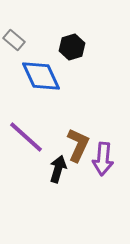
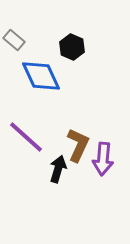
black hexagon: rotated 20 degrees counterclockwise
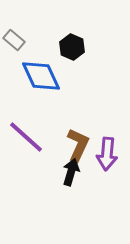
purple arrow: moved 4 px right, 5 px up
black arrow: moved 13 px right, 3 px down
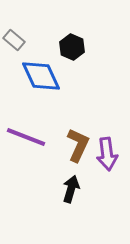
purple line: rotated 21 degrees counterclockwise
purple arrow: rotated 12 degrees counterclockwise
black arrow: moved 17 px down
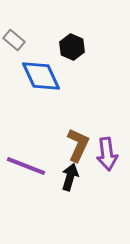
purple line: moved 29 px down
black arrow: moved 1 px left, 12 px up
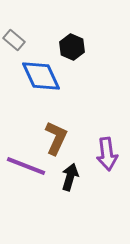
brown L-shape: moved 22 px left, 7 px up
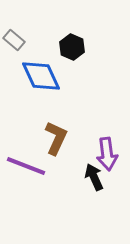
black arrow: moved 24 px right; rotated 40 degrees counterclockwise
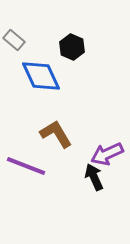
brown L-shape: moved 4 px up; rotated 56 degrees counterclockwise
purple arrow: rotated 72 degrees clockwise
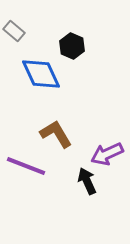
gray rectangle: moved 9 px up
black hexagon: moved 1 px up
blue diamond: moved 2 px up
black arrow: moved 7 px left, 4 px down
